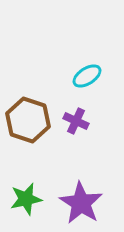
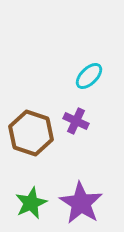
cyan ellipse: moved 2 px right; rotated 12 degrees counterclockwise
brown hexagon: moved 3 px right, 13 px down
green star: moved 5 px right, 4 px down; rotated 12 degrees counterclockwise
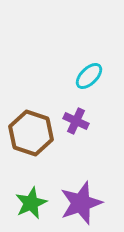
purple star: rotated 21 degrees clockwise
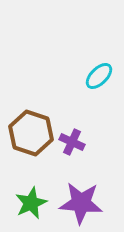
cyan ellipse: moved 10 px right
purple cross: moved 4 px left, 21 px down
purple star: rotated 24 degrees clockwise
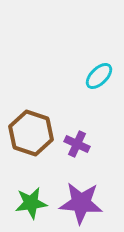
purple cross: moved 5 px right, 2 px down
green star: rotated 16 degrees clockwise
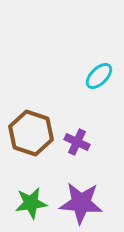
purple cross: moved 2 px up
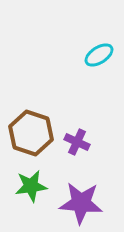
cyan ellipse: moved 21 px up; rotated 12 degrees clockwise
green star: moved 17 px up
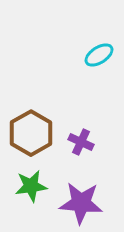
brown hexagon: rotated 12 degrees clockwise
purple cross: moved 4 px right
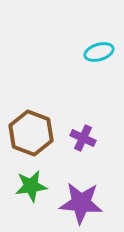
cyan ellipse: moved 3 px up; rotated 16 degrees clockwise
brown hexagon: rotated 9 degrees counterclockwise
purple cross: moved 2 px right, 4 px up
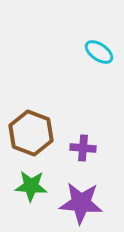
cyan ellipse: rotated 52 degrees clockwise
purple cross: moved 10 px down; rotated 20 degrees counterclockwise
green star: rotated 12 degrees clockwise
